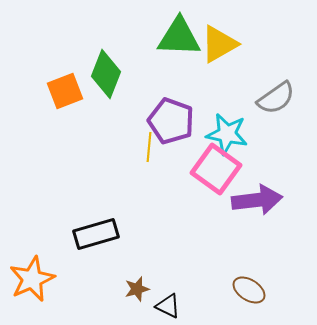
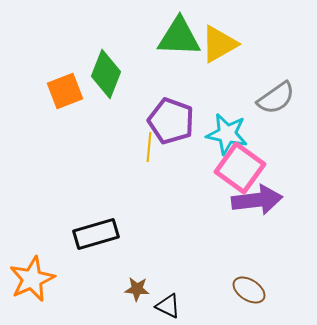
pink square: moved 24 px right, 1 px up
brown star: rotated 20 degrees clockwise
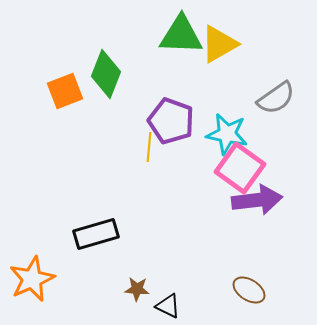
green triangle: moved 2 px right, 2 px up
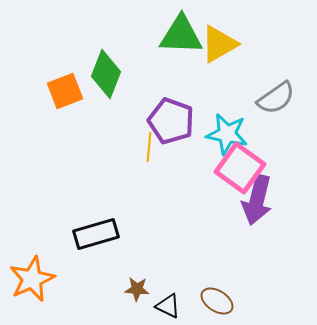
purple arrow: rotated 111 degrees clockwise
brown ellipse: moved 32 px left, 11 px down
